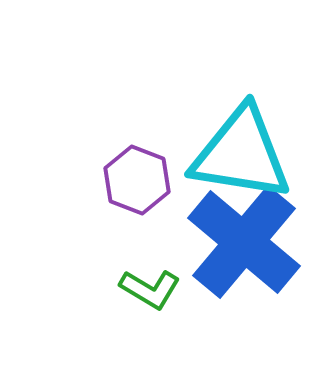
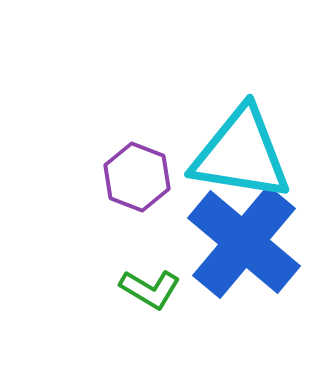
purple hexagon: moved 3 px up
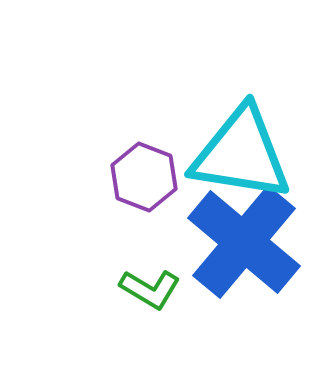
purple hexagon: moved 7 px right
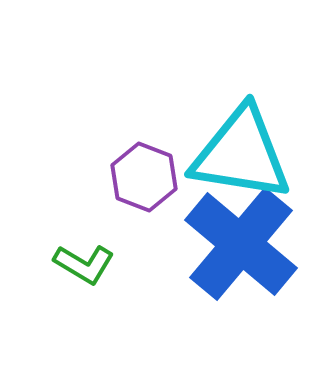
blue cross: moved 3 px left, 2 px down
green L-shape: moved 66 px left, 25 px up
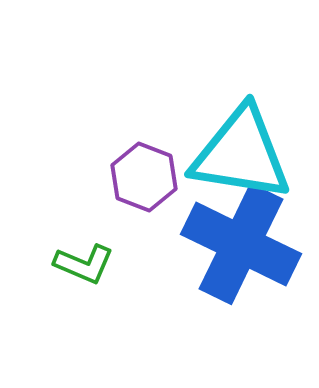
blue cross: rotated 14 degrees counterclockwise
green L-shape: rotated 8 degrees counterclockwise
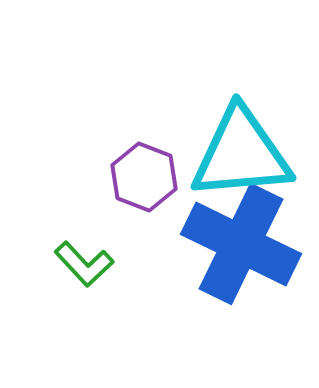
cyan triangle: rotated 14 degrees counterclockwise
green L-shape: rotated 24 degrees clockwise
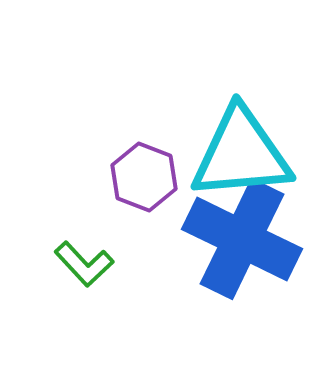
blue cross: moved 1 px right, 5 px up
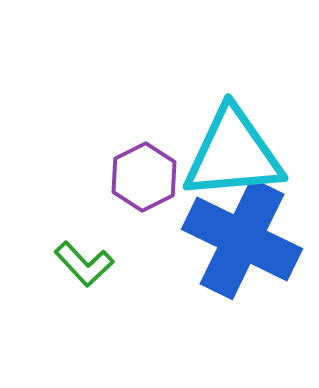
cyan triangle: moved 8 px left
purple hexagon: rotated 12 degrees clockwise
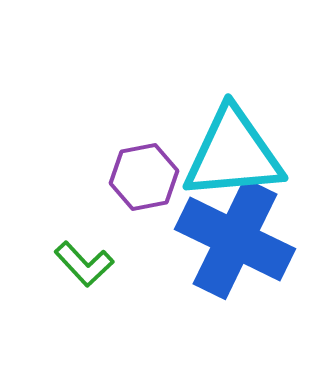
purple hexagon: rotated 16 degrees clockwise
blue cross: moved 7 px left
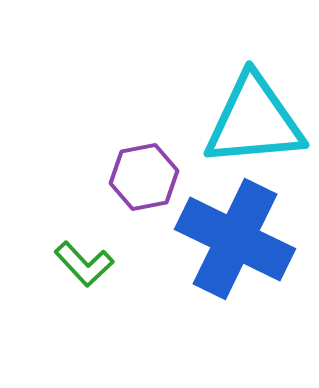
cyan triangle: moved 21 px right, 33 px up
